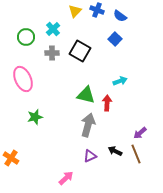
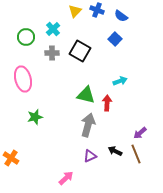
blue semicircle: moved 1 px right
pink ellipse: rotated 10 degrees clockwise
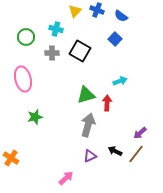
cyan cross: moved 3 px right; rotated 32 degrees counterclockwise
green triangle: rotated 30 degrees counterclockwise
brown line: rotated 60 degrees clockwise
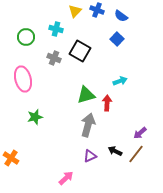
blue square: moved 2 px right
gray cross: moved 2 px right, 5 px down; rotated 24 degrees clockwise
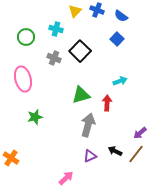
black square: rotated 15 degrees clockwise
green triangle: moved 5 px left
